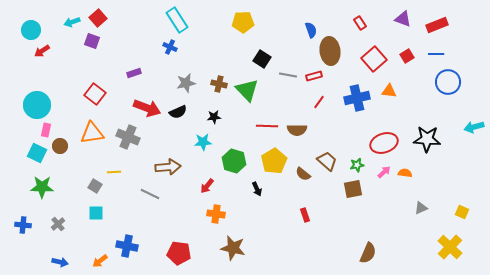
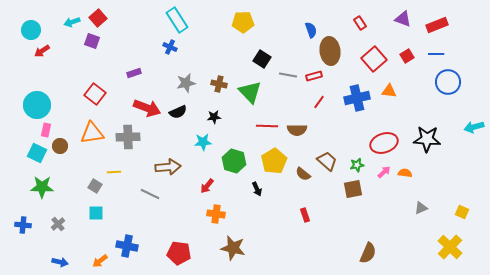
green triangle at (247, 90): moved 3 px right, 2 px down
gray cross at (128, 137): rotated 25 degrees counterclockwise
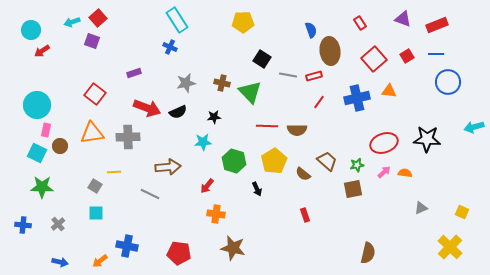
brown cross at (219, 84): moved 3 px right, 1 px up
brown semicircle at (368, 253): rotated 10 degrees counterclockwise
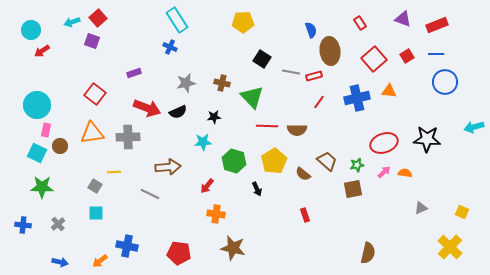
gray line at (288, 75): moved 3 px right, 3 px up
blue circle at (448, 82): moved 3 px left
green triangle at (250, 92): moved 2 px right, 5 px down
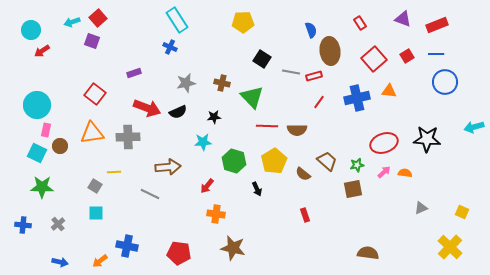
brown semicircle at (368, 253): rotated 95 degrees counterclockwise
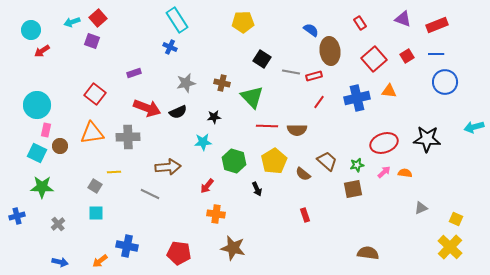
blue semicircle at (311, 30): rotated 35 degrees counterclockwise
yellow square at (462, 212): moved 6 px left, 7 px down
blue cross at (23, 225): moved 6 px left, 9 px up; rotated 21 degrees counterclockwise
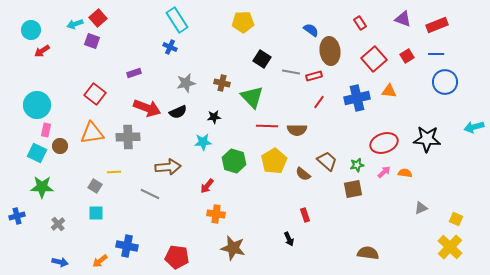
cyan arrow at (72, 22): moved 3 px right, 2 px down
black arrow at (257, 189): moved 32 px right, 50 px down
red pentagon at (179, 253): moved 2 px left, 4 px down
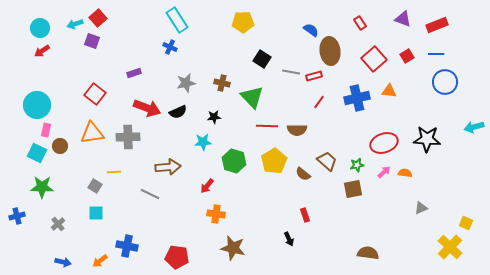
cyan circle at (31, 30): moved 9 px right, 2 px up
yellow square at (456, 219): moved 10 px right, 4 px down
blue arrow at (60, 262): moved 3 px right
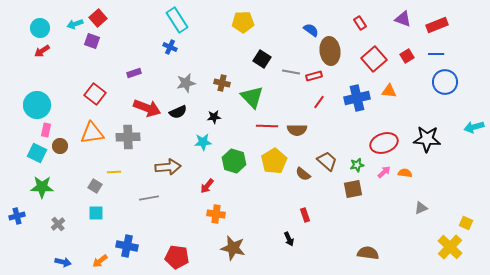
gray line at (150, 194): moved 1 px left, 4 px down; rotated 36 degrees counterclockwise
